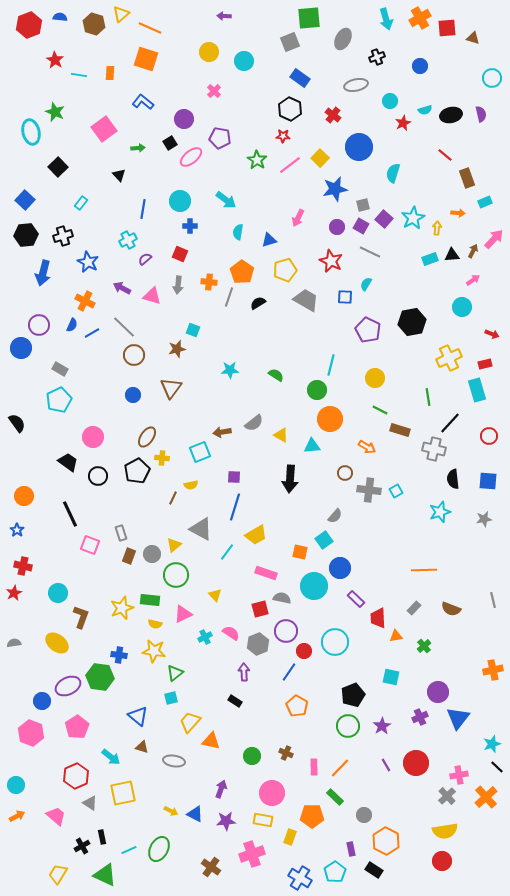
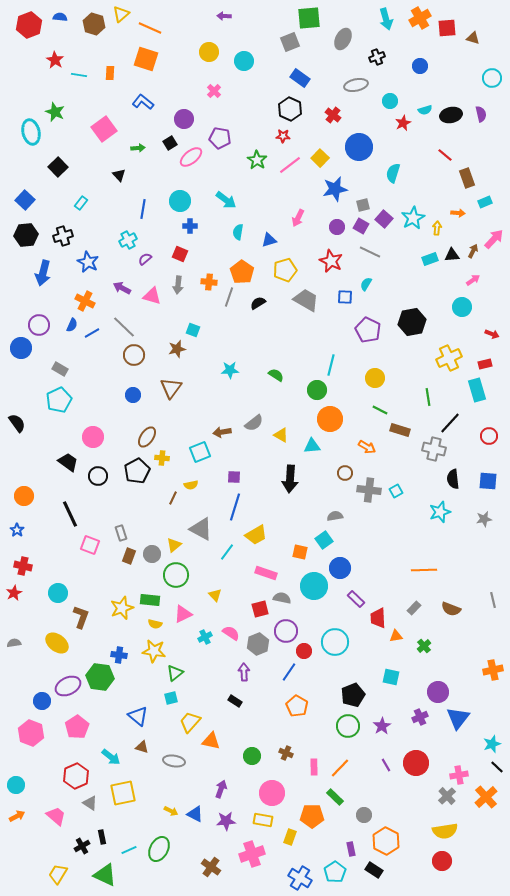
gray semicircle at (335, 516): rotated 140 degrees counterclockwise
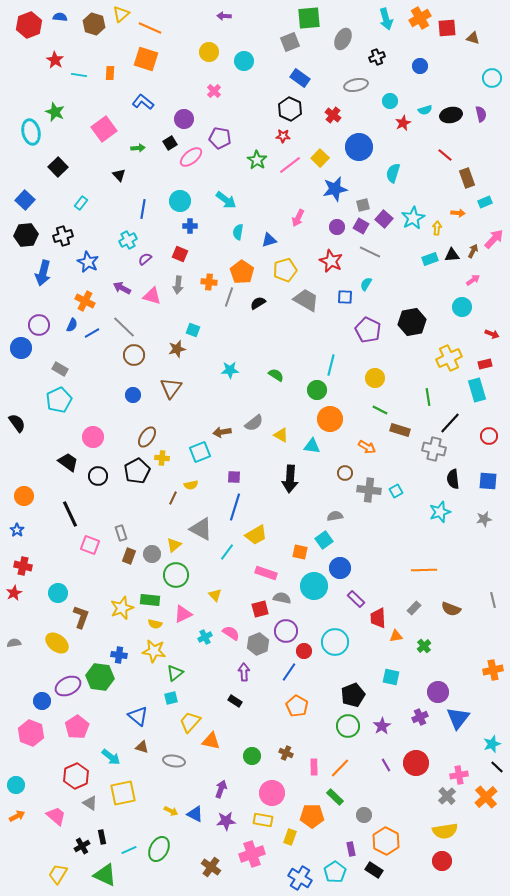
cyan triangle at (312, 446): rotated 12 degrees clockwise
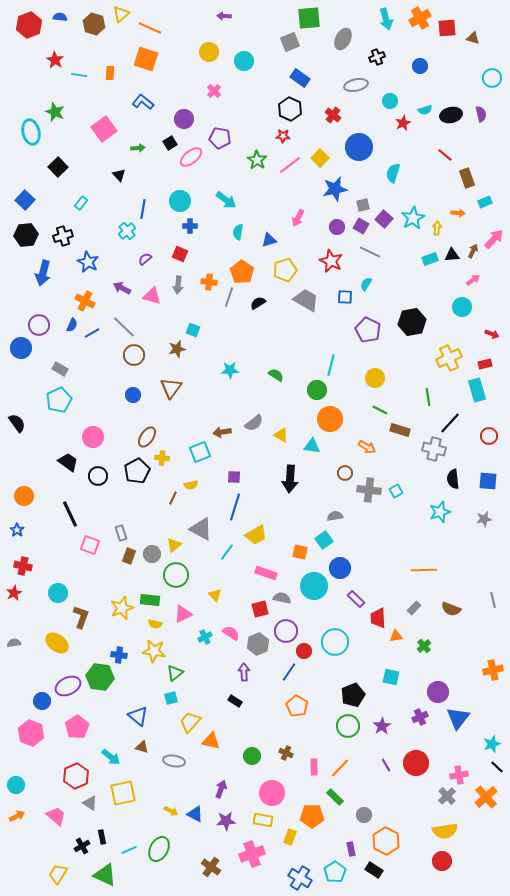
cyan cross at (128, 240): moved 1 px left, 9 px up; rotated 12 degrees counterclockwise
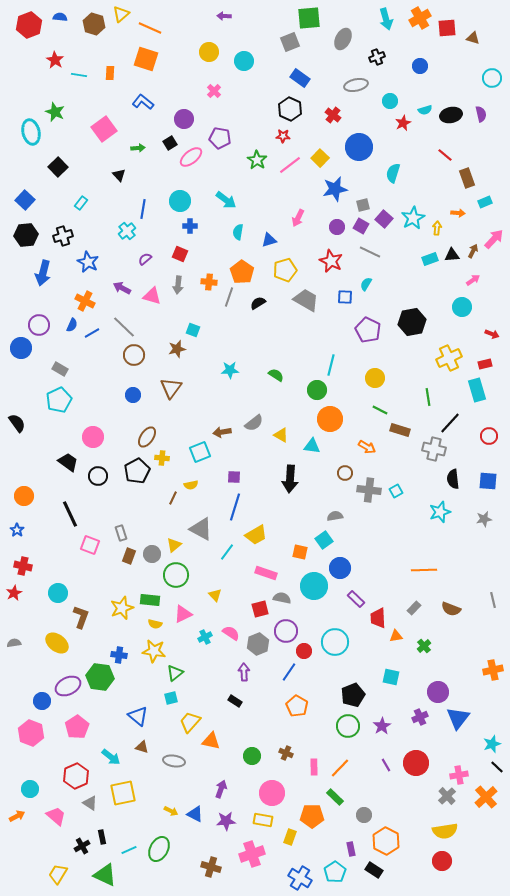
cyan circle at (16, 785): moved 14 px right, 4 px down
brown cross at (211, 867): rotated 18 degrees counterclockwise
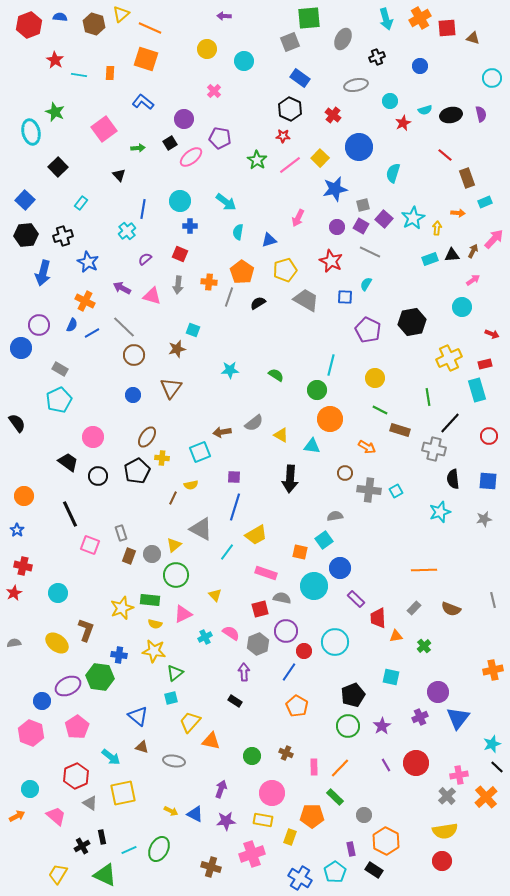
yellow circle at (209, 52): moved 2 px left, 3 px up
cyan arrow at (226, 200): moved 2 px down
brown L-shape at (81, 617): moved 5 px right, 13 px down
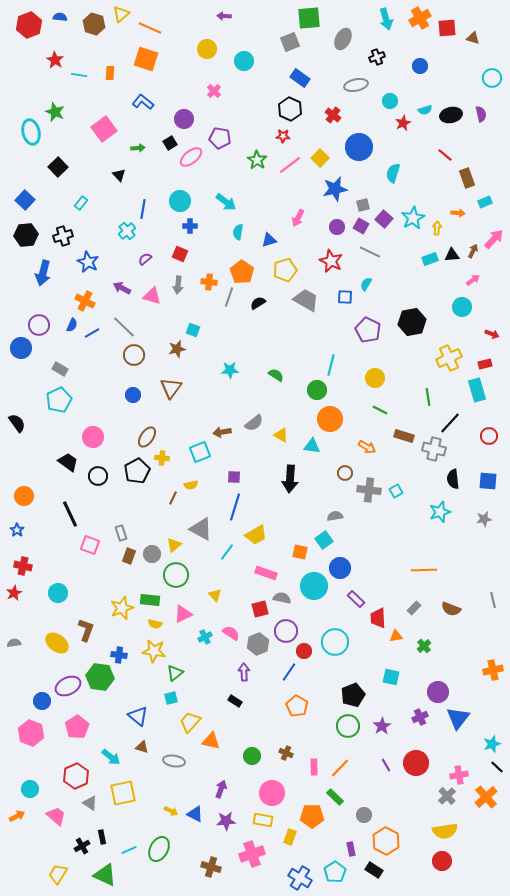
brown rectangle at (400, 430): moved 4 px right, 6 px down
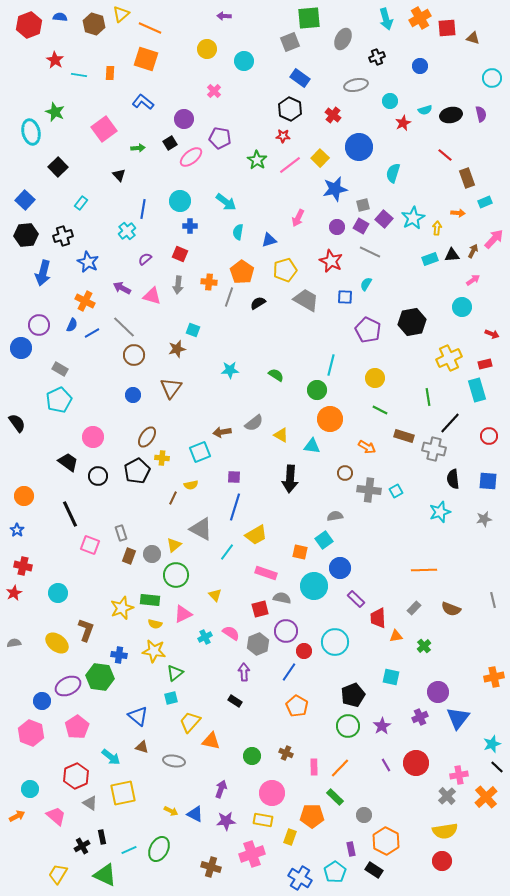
orange cross at (493, 670): moved 1 px right, 7 px down
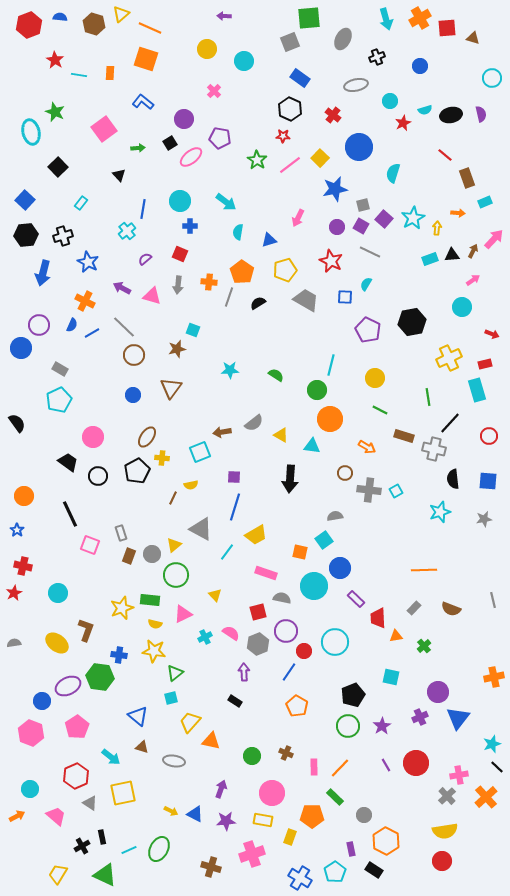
red square at (260, 609): moved 2 px left, 3 px down
